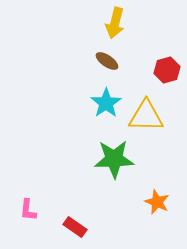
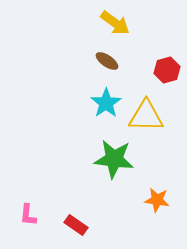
yellow arrow: rotated 68 degrees counterclockwise
green star: rotated 9 degrees clockwise
orange star: moved 2 px up; rotated 15 degrees counterclockwise
pink L-shape: moved 5 px down
red rectangle: moved 1 px right, 2 px up
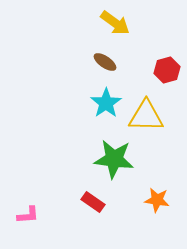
brown ellipse: moved 2 px left, 1 px down
pink L-shape: rotated 100 degrees counterclockwise
red rectangle: moved 17 px right, 23 px up
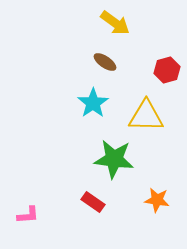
cyan star: moved 13 px left
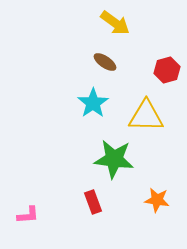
red rectangle: rotated 35 degrees clockwise
